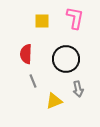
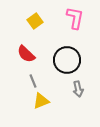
yellow square: moved 7 px left; rotated 35 degrees counterclockwise
red semicircle: rotated 48 degrees counterclockwise
black circle: moved 1 px right, 1 px down
yellow triangle: moved 13 px left
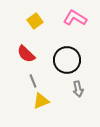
pink L-shape: rotated 70 degrees counterclockwise
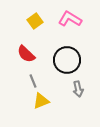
pink L-shape: moved 5 px left, 1 px down
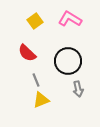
red semicircle: moved 1 px right, 1 px up
black circle: moved 1 px right, 1 px down
gray line: moved 3 px right, 1 px up
yellow triangle: moved 1 px up
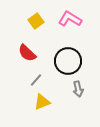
yellow square: moved 1 px right
gray line: rotated 64 degrees clockwise
yellow triangle: moved 1 px right, 2 px down
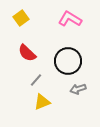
yellow square: moved 15 px left, 3 px up
gray arrow: rotated 84 degrees clockwise
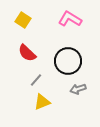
yellow square: moved 2 px right, 2 px down; rotated 21 degrees counterclockwise
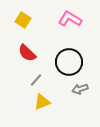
black circle: moved 1 px right, 1 px down
gray arrow: moved 2 px right
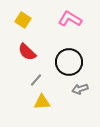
red semicircle: moved 1 px up
yellow triangle: rotated 18 degrees clockwise
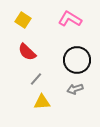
black circle: moved 8 px right, 2 px up
gray line: moved 1 px up
gray arrow: moved 5 px left
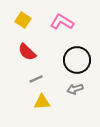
pink L-shape: moved 8 px left, 3 px down
gray line: rotated 24 degrees clockwise
